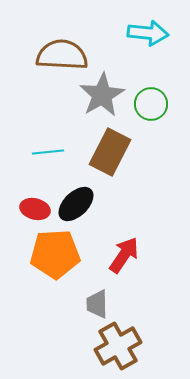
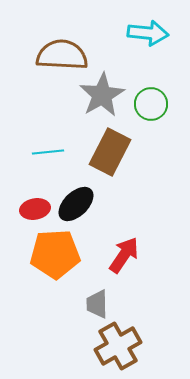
red ellipse: rotated 24 degrees counterclockwise
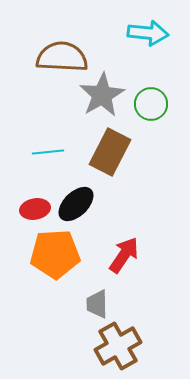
brown semicircle: moved 2 px down
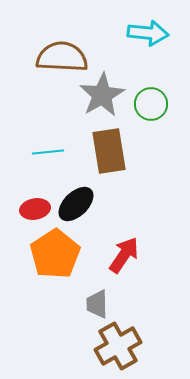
brown rectangle: moved 1 px left, 1 px up; rotated 36 degrees counterclockwise
orange pentagon: rotated 30 degrees counterclockwise
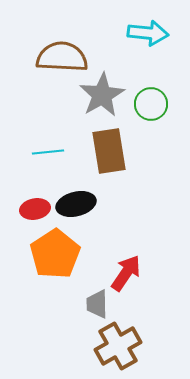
black ellipse: rotated 30 degrees clockwise
red arrow: moved 2 px right, 18 px down
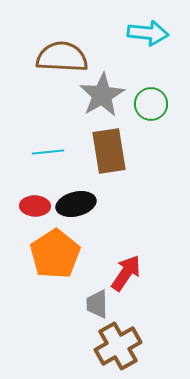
red ellipse: moved 3 px up; rotated 12 degrees clockwise
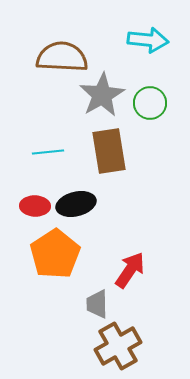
cyan arrow: moved 7 px down
green circle: moved 1 px left, 1 px up
red arrow: moved 4 px right, 3 px up
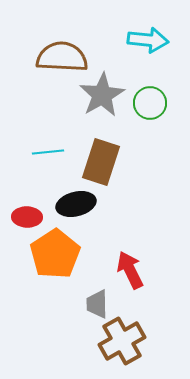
brown rectangle: moved 8 px left, 11 px down; rotated 27 degrees clockwise
red ellipse: moved 8 px left, 11 px down
red arrow: rotated 60 degrees counterclockwise
brown cross: moved 4 px right, 5 px up
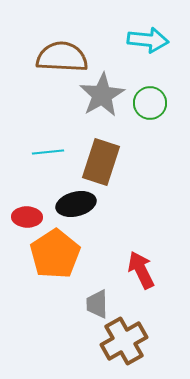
red arrow: moved 11 px right
brown cross: moved 2 px right
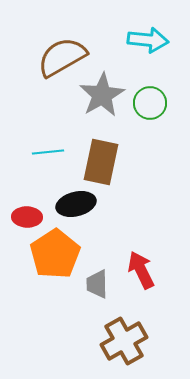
brown semicircle: rotated 33 degrees counterclockwise
brown rectangle: rotated 6 degrees counterclockwise
gray trapezoid: moved 20 px up
